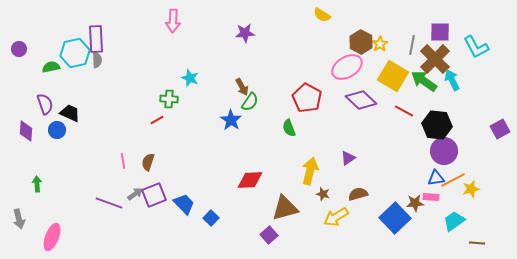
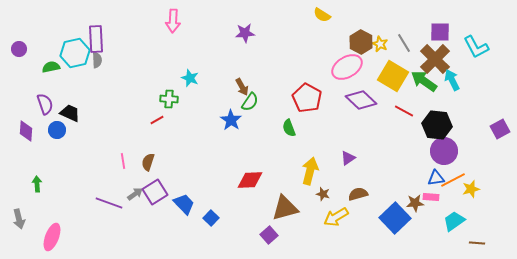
yellow star at (380, 44): rotated 14 degrees counterclockwise
gray line at (412, 45): moved 8 px left, 2 px up; rotated 42 degrees counterclockwise
purple square at (154, 195): moved 1 px right, 3 px up; rotated 10 degrees counterclockwise
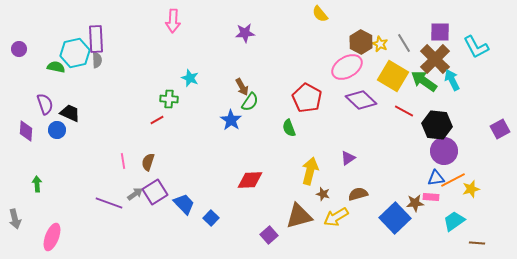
yellow semicircle at (322, 15): moved 2 px left, 1 px up; rotated 18 degrees clockwise
green semicircle at (51, 67): moved 5 px right; rotated 24 degrees clockwise
brown triangle at (285, 208): moved 14 px right, 8 px down
gray arrow at (19, 219): moved 4 px left
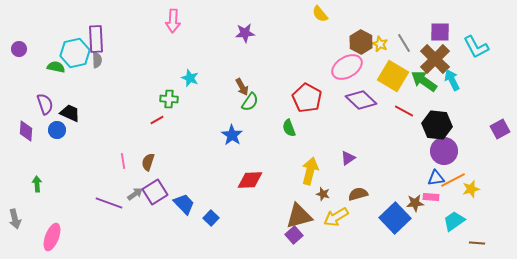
blue star at (231, 120): moved 1 px right, 15 px down
purple square at (269, 235): moved 25 px right
